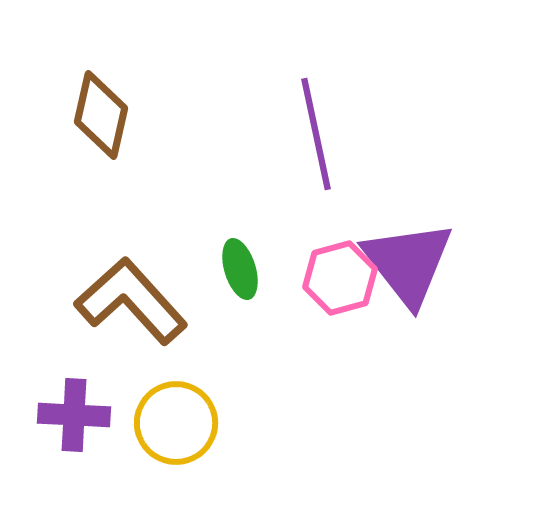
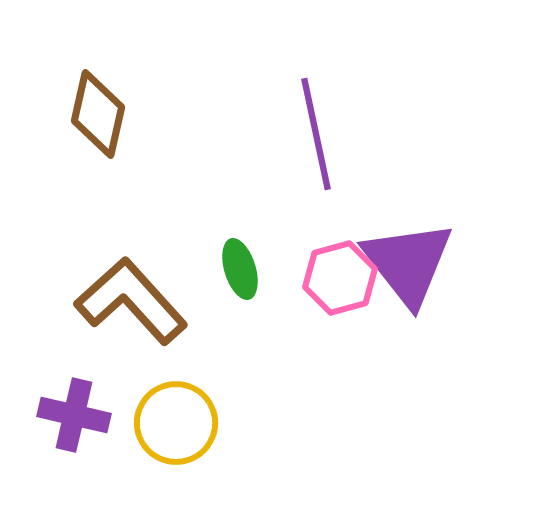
brown diamond: moved 3 px left, 1 px up
purple cross: rotated 10 degrees clockwise
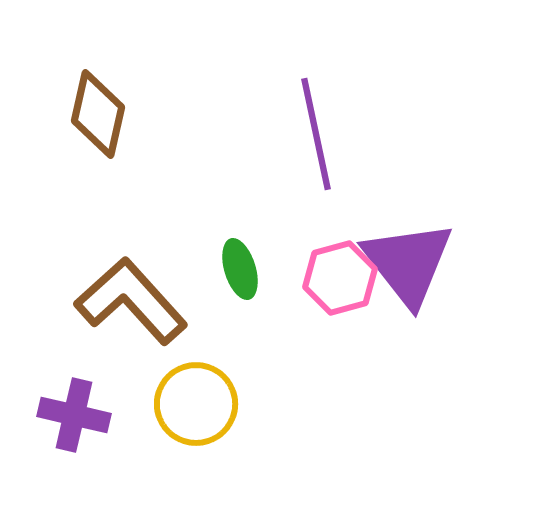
yellow circle: moved 20 px right, 19 px up
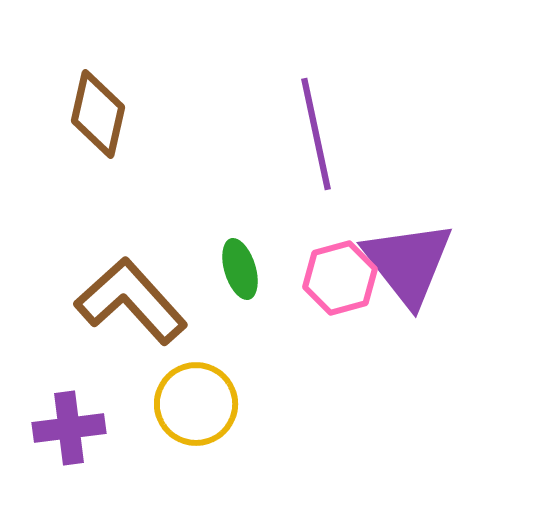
purple cross: moved 5 px left, 13 px down; rotated 20 degrees counterclockwise
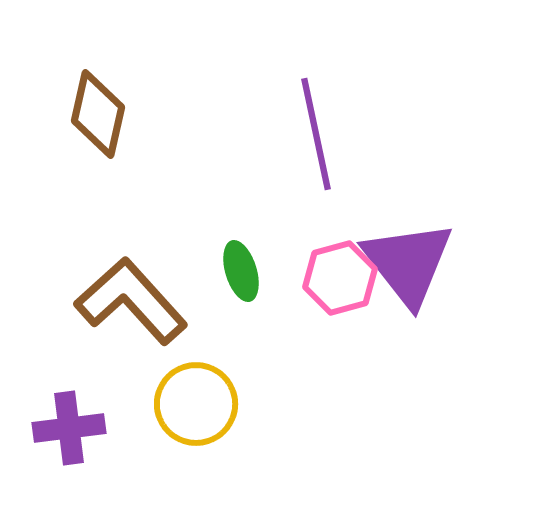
green ellipse: moved 1 px right, 2 px down
